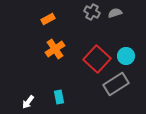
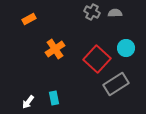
gray semicircle: rotated 16 degrees clockwise
orange rectangle: moved 19 px left
cyan circle: moved 8 px up
cyan rectangle: moved 5 px left, 1 px down
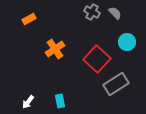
gray semicircle: rotated 48 degrees clockwise
cyan circle: moved 1 px right, 6 px up
cyan rectangle: moved 6 px right, 3 px down
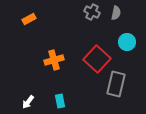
gray semicircle: moved 1 px right; rotated 56 degrees clockwise
orange cross: moved 1 px left, 11 px down; rotated 18 degrees clockwise
gray rectangle: rotated 45 degrees counterclockwise
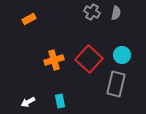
cyan circle: moved 5 px left, 13 px down
red square: moved 8 px left
white arrow: rotated 24 degrees clockwise
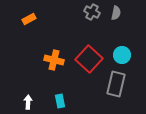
orange cross: rotated 30 degrees clockwise
white arrow: rotated 120 degrees clockwise
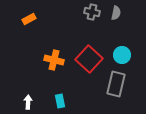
gray cross: rotated 14 degrees counterclockwise
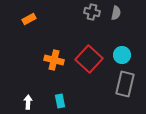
gray rectangle: moved 9 px right
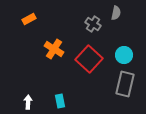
gray cross: moved 1 px right, 12 px down; rotated 21 degrees clockwise
cyan circle: moved 2 px right
orange cross: moved 11 px up; rotated 18 degrees clockwise
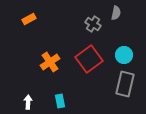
orange cross: moved 4 px left, 13 px down; rotated 24 degrees clockwise
red square: rotated 12 degrees clockwise
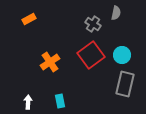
cyan circle: moved 2 px left
red square: moved 2 px right, 4 px up
